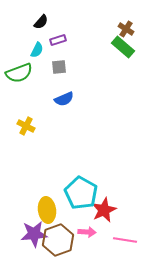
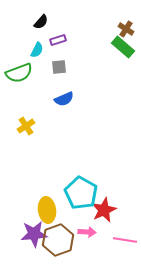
yellow cross: rotated 30 degrees clockwise
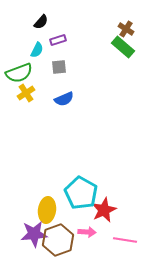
yellow cross: moved 33 px up
yellow ellipse: rotated 15 degrees clockwise
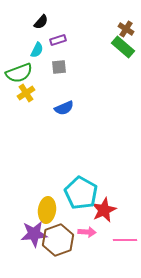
blue semicircle: moved 9 px down
pink line: rotated 10 degrees counterclockwise
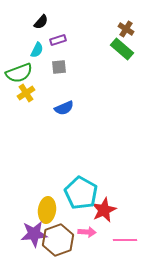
green rectangle: moved 1 px left, 2 px down
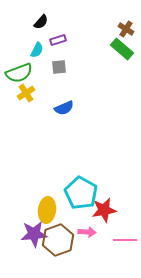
red star: rotated 15 degrees clockwise
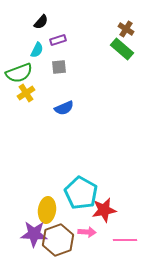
purple star: rotated 8 degrees clockwise
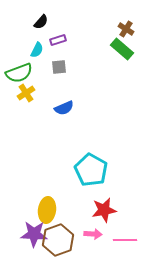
cyan pentagon: moved 10 px right, 23 px up
pink arrow: moved 6 px right, 2 px down
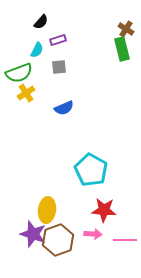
green rectangle: rotated 35 degrees clockwise
red star: rotated 15 degrees clockwise
purple star: moved 1 px left; rotated 16 degrees clockwise
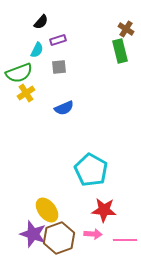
green rectangle: moved 2 px left, 2 px down
yellow ellipse: rotated 45 degrees counterclockwise
brown hexagon: moved 1 px right, 2 px up
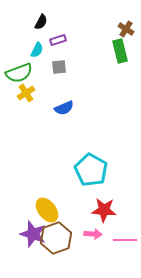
black semicircle: rotated 14 degrees counterclockwise
brown hexagon: moved 3 px left
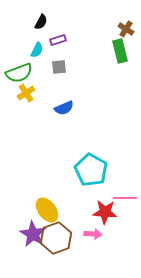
red star: moved 1 px right, 2 px down
purple star: rotated 12 degrees clockwise
pink line: moved 42 px up
